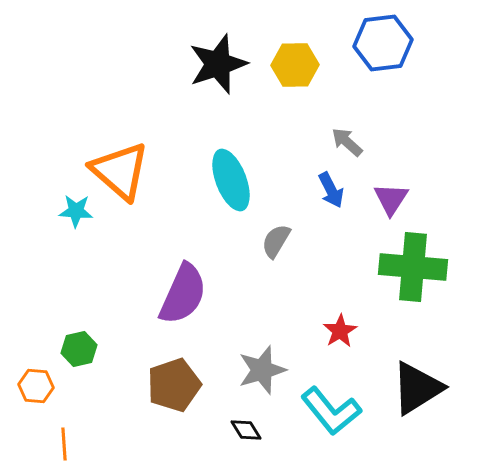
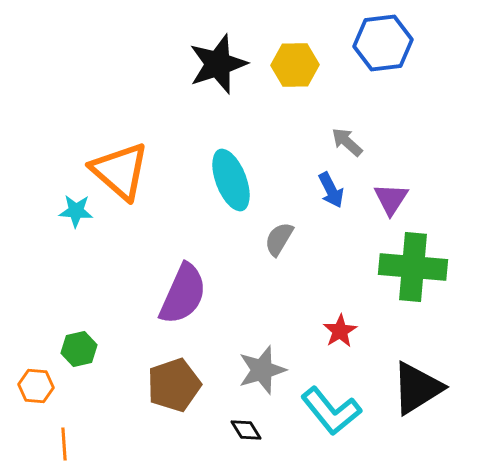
gray semicircle: moved 3 px right, 2 px up
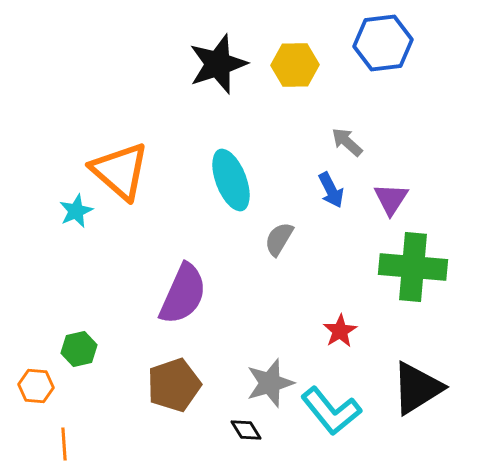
cyan star: rotated 28 degrees counterclockwise
gray star: moved 8 px right, 13 px down
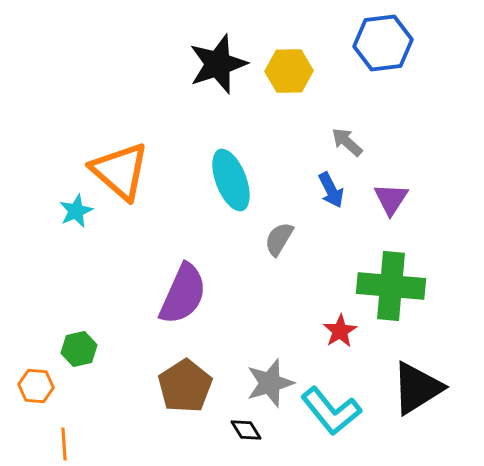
yellow hexagon: moved 6 px left, 6 px down
green cross: moved 22 px left, 19 px down
brown pentagon: moved 11 px right, 1 px down; rotated 14 degrees counterclockwise
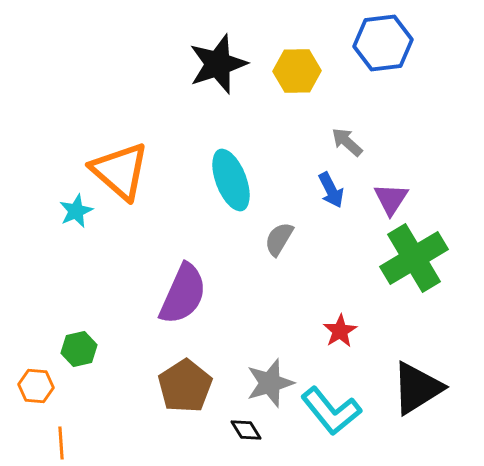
yellow hexagon: moved 8 px right
green cross: moved 23 px right, 28 px up; rotated 36 degrees counterclockwise
orange line: moved 3 px left, 1 px up
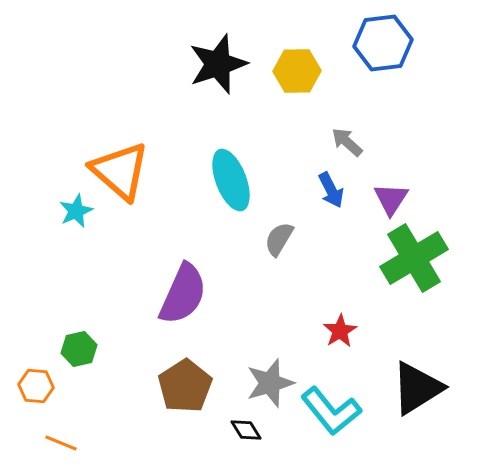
orange line: rotated 64 degrees counterclockwise
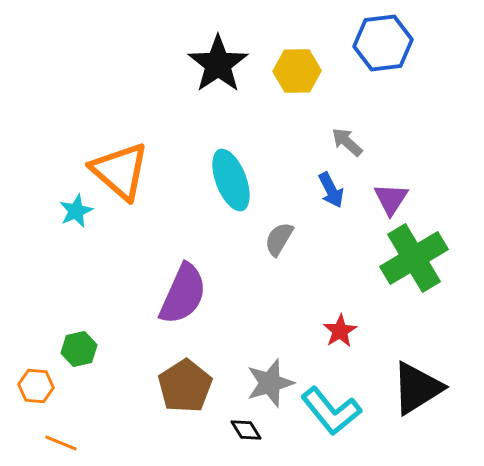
black star: rotated 16 degrees counterclockwise
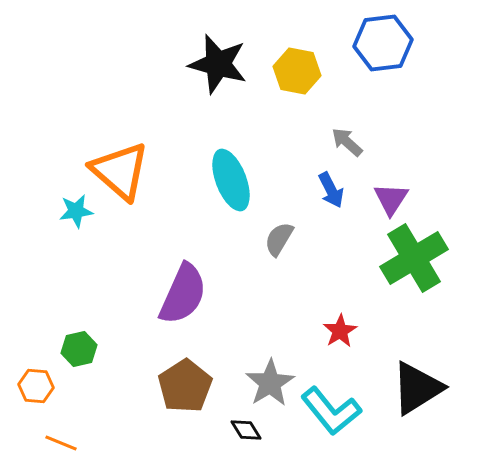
black star: rotated 22 degrees counterclockwise
yellow hexagon: rotated 12 degrees clockwise
cyan star: rotated 16 degrees clockwise
gray star: rotated 15 degrees counterclockwise
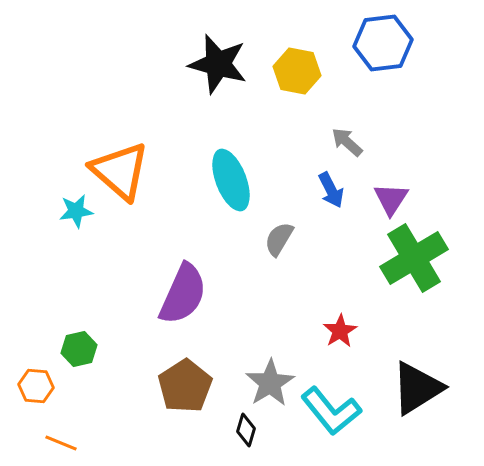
black diamond: rotated 48 degrees clockwise
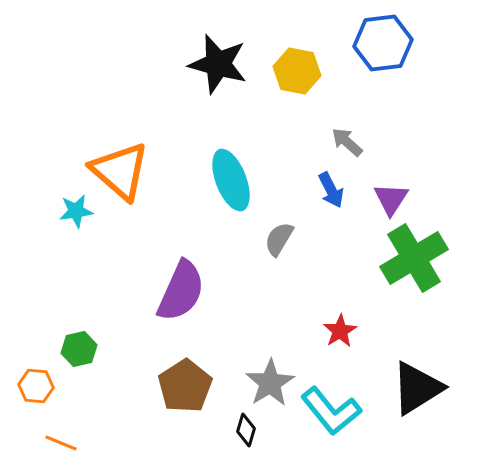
purple semicircle: moved 2 px left, 3 px up
